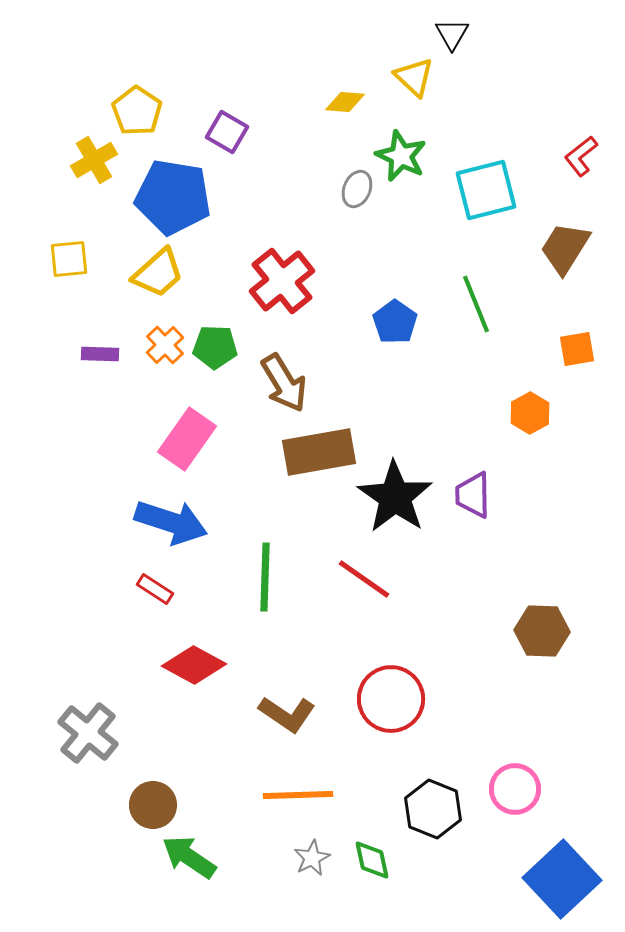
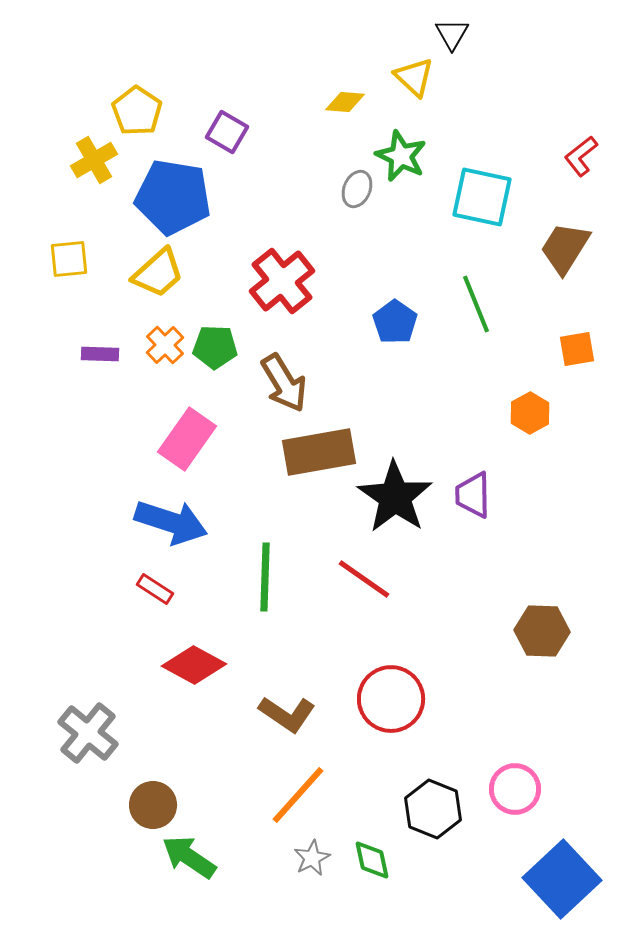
cyan square at (486, 190): moved 4 px left, 7 px down; rotated 26 degrees clockwise
orange line at (298, 795): rotated 46 degrees counterclockwise
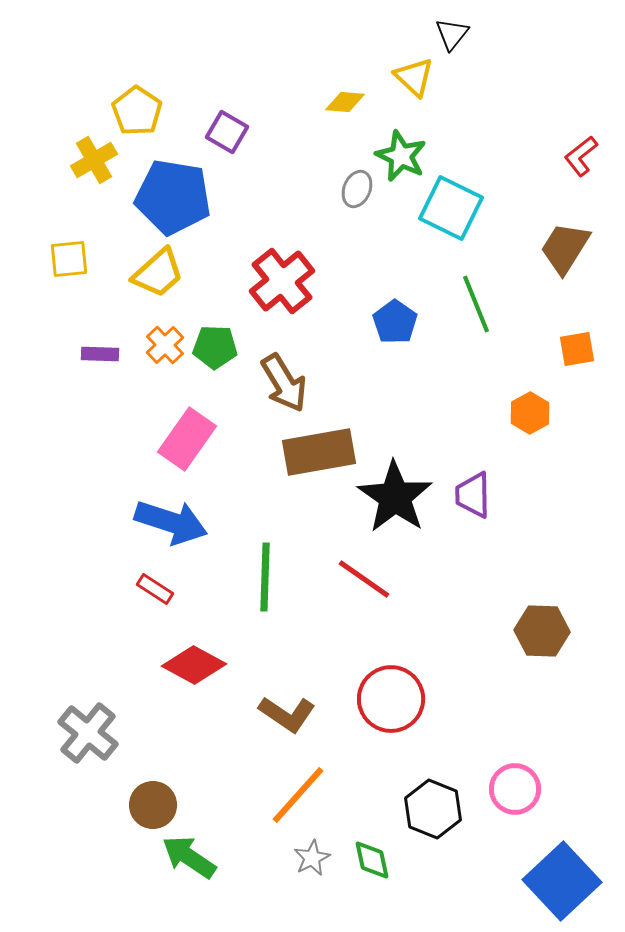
black triangle at (452, 34): rotated 9 degrees clockwise
cyan square at (482, 197): moved 31 px left, 11 px down; rotated 14 degrees clockwise
blue square at (562, 879): moved 2 px down
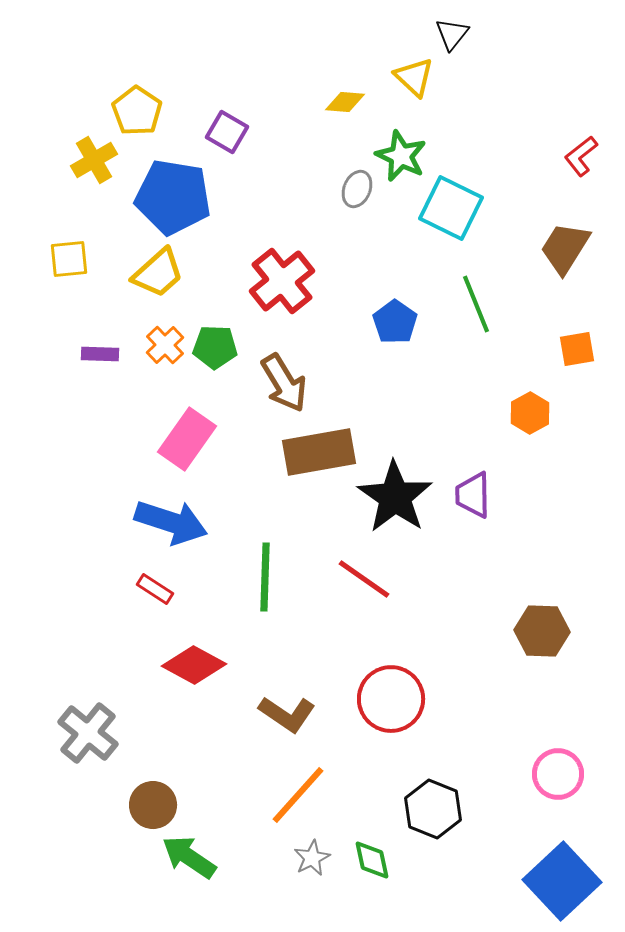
pink circle at (515, 789): moved 43 px right, 15 px up
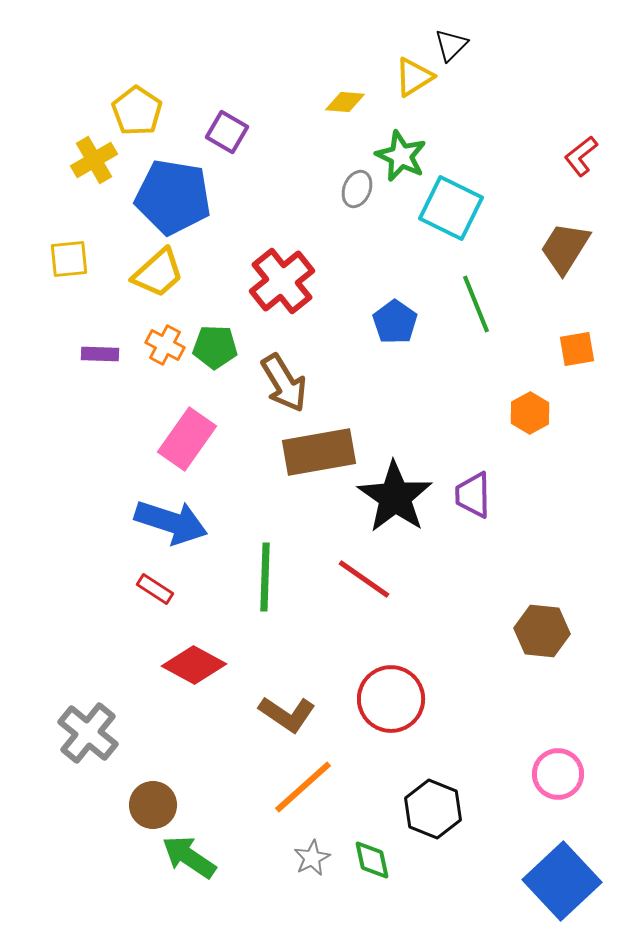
black triangle at (452, 34): moved 1 px left, 11 px down; rotated 6 degrees clockwise
yellow triangle at (414, 77): rotated 45 degrees clockwise
orange cross at (165, 345): rotated 18 degrees counterclockwise
brown hexagon at (542, 631): rotated 4 degrees clockwise
orange line at (298, 795): moved 5 px right, 8 px up; rotated 6 degrees clockwise
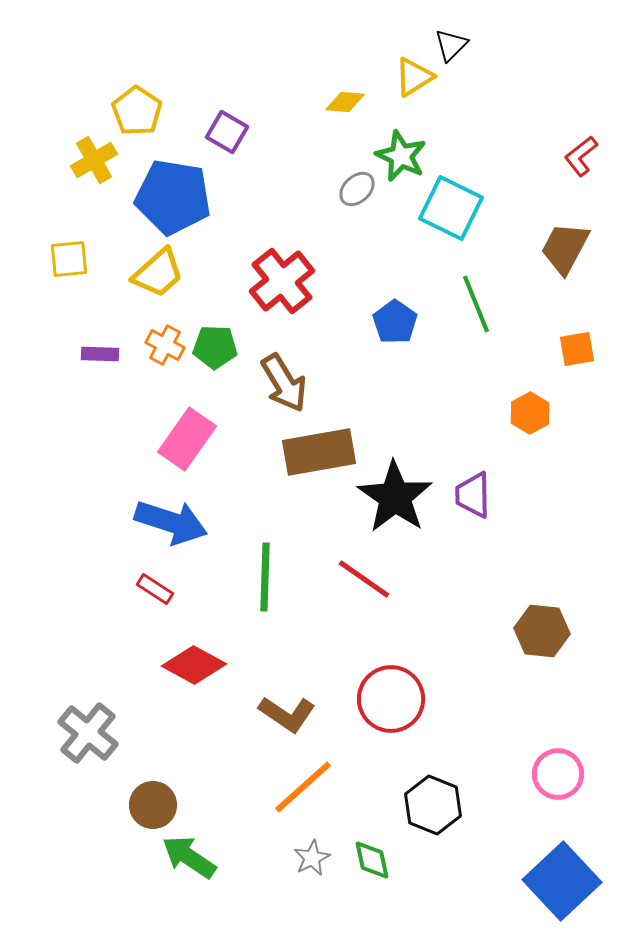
gray ellipse at (357, 189): rotated 24 degrees clockwise
brown trapezoid at (565, 248): rotated 4 degrees counterclockwise
black hexagon at (433, 809): moved 4 px up
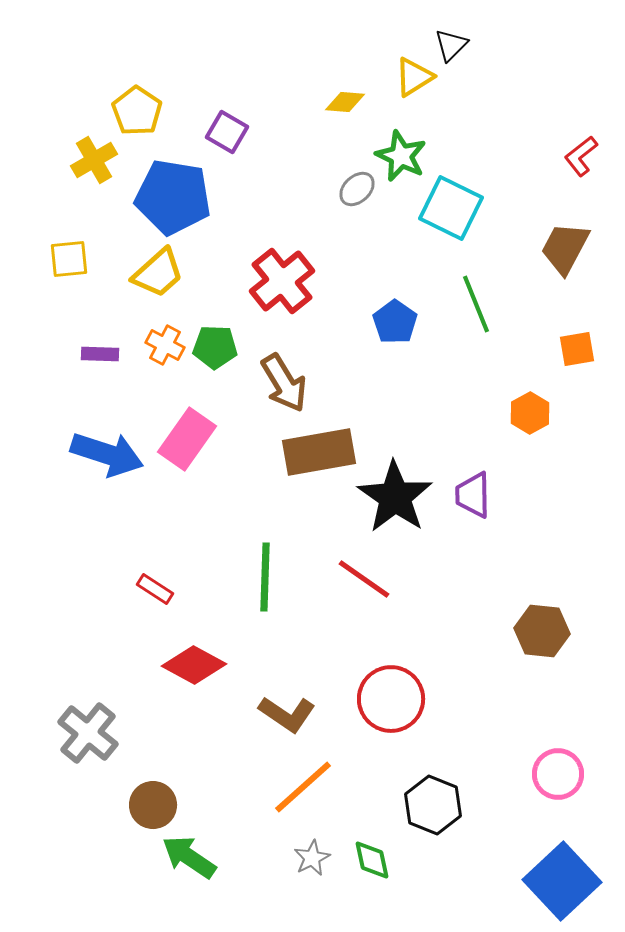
blue arrow at (171, 522): moved 64 px left, 68 px up
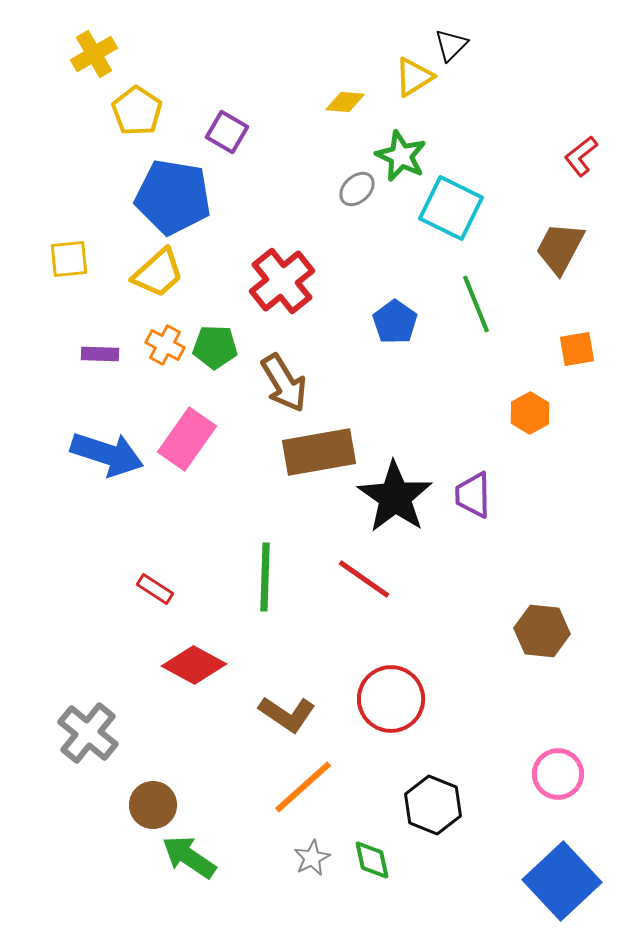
yellow cross at (94, 160): moved 106 px up
brown trapezoid at (565, 248): moved 5 px left
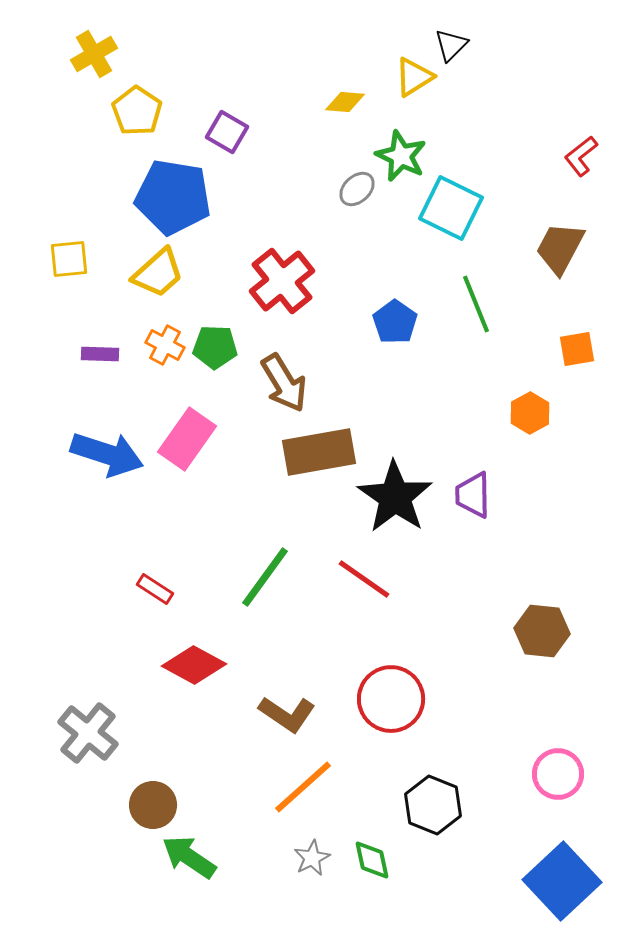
green line at (265, 577): rotated 34 degrees clockwise
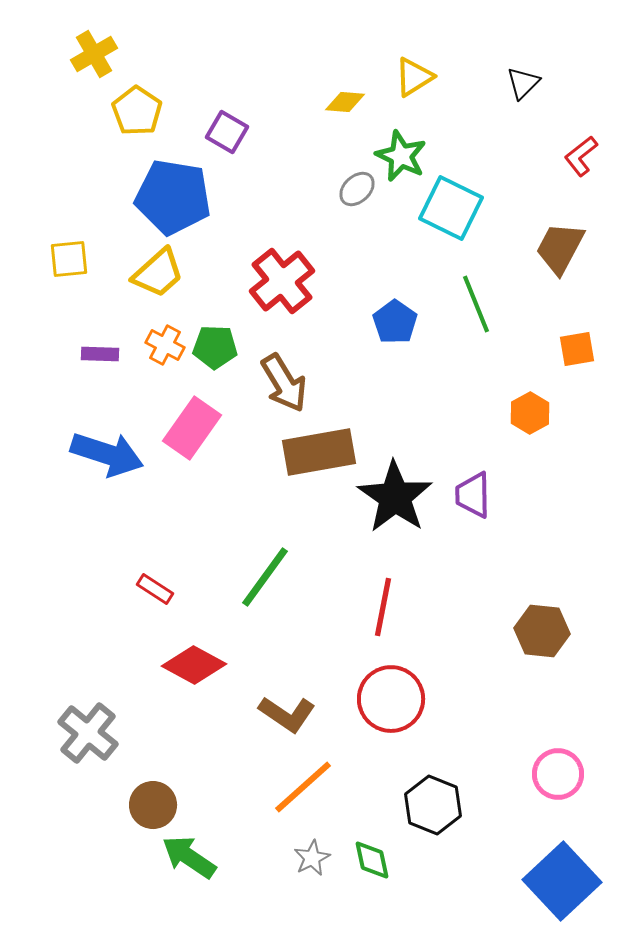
black triangle at (451, 45): moved 72 px right, 38 px down
pink rectangle at (187, 439): moved 5 px right, 11 px up
red line at (364, 579): moved 19 px right, 28 px down; rotated 66 degrees clockwise
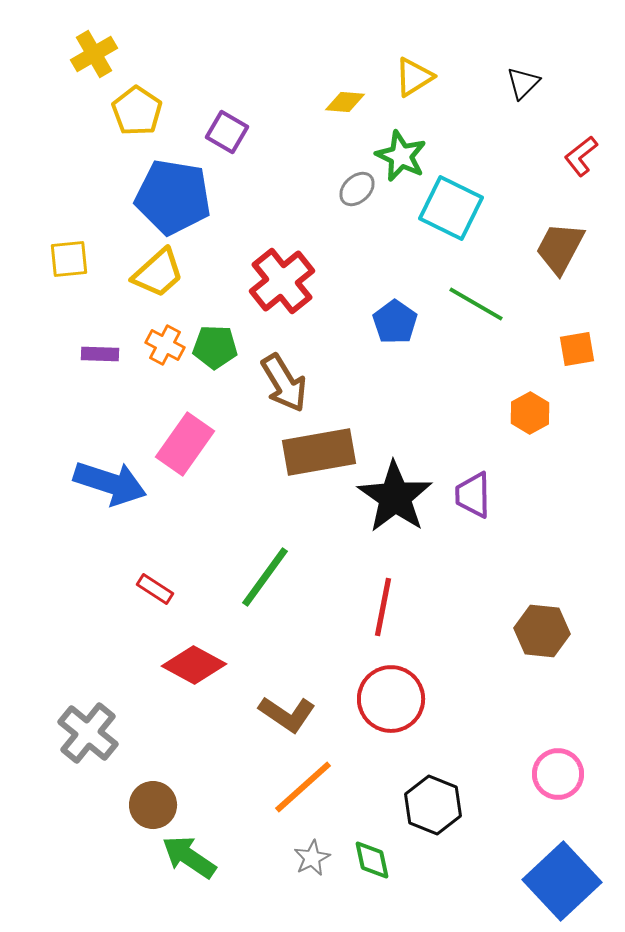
green line at (476, 304): rotated 38 degrees counterclockwise
pink rectangle at (192, 428): moved 7 px left, 16 px down
blue arrow at (107, 454): moved 3 px right, 29 px down
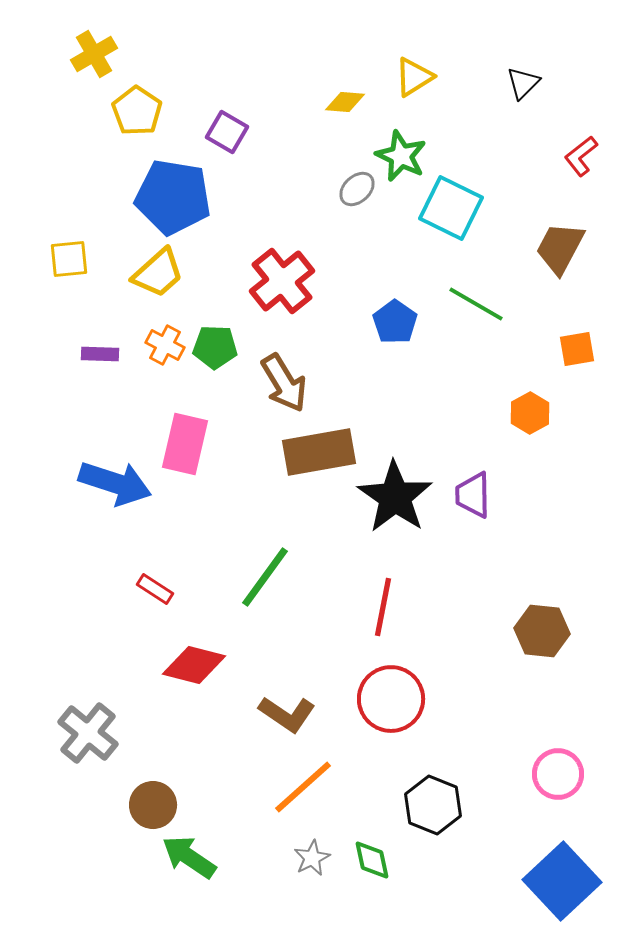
pink rectangle at (185, 444): rotated 22 degrees counterclockwise
blue arrow at (110, 483): moved 5 px right
red diamond at (194, 665): rotated 14 degrees counterclockwise
